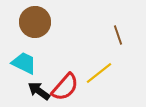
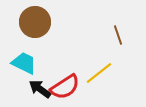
red semicircle: rotated 16 degrees clockwise
black arrow: moved 1 px right, 2 px up
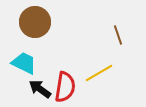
yellow line: rotated 8 degrees clockwise
red semicircle: rotated 48 degrees counterclockwise
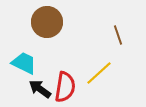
brown circle: moved 12 px right
yellow line: rotated 12 degrees counterclockwise
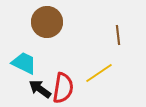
brown line: rotated 12 degrees clockwise
yellow line: rotated 8 degrees clockwise
red semicircle: moved 2 px left, 1 px down
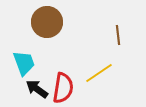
cyan trapezoid: rotated 44 degrees clockwise
black arrow: moved 3 px left
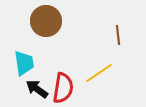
brown circle: moved 1 px left, 1 px up
cyan trapezoid: rotated 12 degrees clockwise
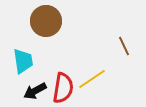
brown line: moved 6 px right, 11 px down; rotated 18 degrees counterclockwise
cyan trapezoid: moved 1 px left, 2 px up
yellow line: moved 7 px left, 6 px down
black arrow: moved 2 px left, 2 px down; rotated 65 degrees counterclockwise
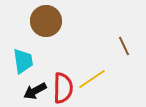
red semicircle: rotated 8 degrees counterclockwise
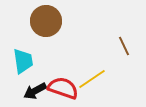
red semicircle: rotated 72 degrees counterclockwise
